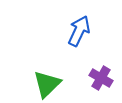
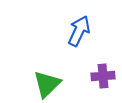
purple cross: moved 2 px right, 2 px up; rotated 35 degrees counterclockwise
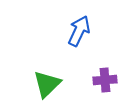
purple cross: moved 2 px right, 4 px down
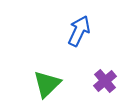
purple cross: moved 1 px down; rotated 35 degrees counterclockwise
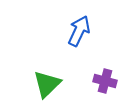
purple cross: rotated 35 degrees counterclockwise
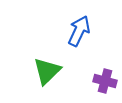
green triangle: moved 13 px up
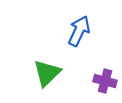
green triangle: moved 2 px down
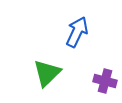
blue arrow: moved 2 px left, 1 px down
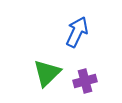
purple cross: moved 20 px left; rotated 30 degrees counterclockwise
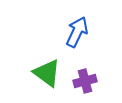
green triangle: rotated 40 degrees counterclockwise
